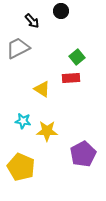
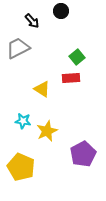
yellow star: rotated 25 degrees counterclockwise
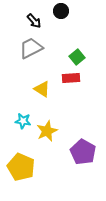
black arrow: moved 2 px right
gray trapezoid: moved 13 px right
purple pentagon: moved 2 px up; rotated 15 degrees counterclockwise
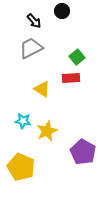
black circle: moved 1 px right
